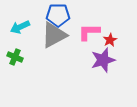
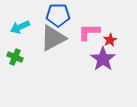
gray triangle: moved 1 px left, 3 px down
purple star: moved 1 px up; rotated 20 degrees counterclockwise
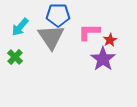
cyan arrow: rotated 24 degrees counterclockwise
gray triangle: moved 2 px left, 1 px up; rotated 36 degrees counterclockwise
green cross: rotated 21 degrees clockwise
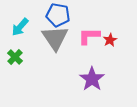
blue pentagon: rotated 10 degrees clockwise
pink L-shape: moved 4 px down
gray triangle: moved 4 px right, 1 px down
purple star: moved 11 px left, 20 px down
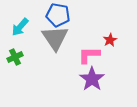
pink L-shape: moved 19 px down
green cross: rotated 21 degrees clockwise
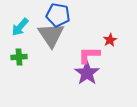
gray triangle: moved 4 px left, 3 px up
green cross: moved 4 px right; rotated 21 degrees clockwise
purple star: moved 5 px left, 6 px up
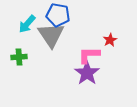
cyan arrow: moved 7 px right, 3 px up
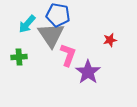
red star: rotated 16 degrees clockwise
pink L-shape: moved 21 px left; rotated 110 degrees clockwise
purple star: moved 1 px right, 1 px up
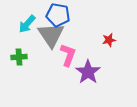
red star: moved 1 px left
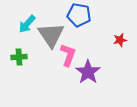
blue pentagon: moved 21 px right
red star: moved 11 px right
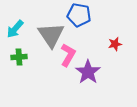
cyan arrow: moved 12 px left, 5 px down
red star: moved 5 px left, 4 px down
pink L-shape: rotated 10 degrees clockwise
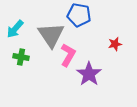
green cross: moved 2 px right; rotated 14 degrees clockwise
purple star: moved 1 px right, 2 px down
